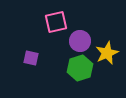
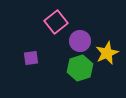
pink square: rotated 25 degrees counterclockwise
purple square: rotated 21 degrees counterclockwise
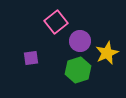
green hexagon: moved 2 px left, 2 px down
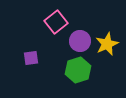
yellow star: moved 9 px up
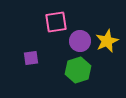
pink square: rotated 30 degrees clockwise
yellow star: moved 3 px up
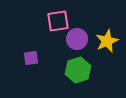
pink square: moved 2 px right, 1 px up
purple circle: moved 3 px left, 2 px up
